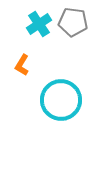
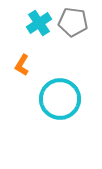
cyan cross: moved 1 px up
cyan circle: moved 1 px left, 1 px up
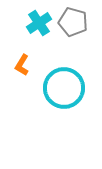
gray pentagon: rotated 8 degrees clockwise
cyan circle: moved 4 px right, 11 px up
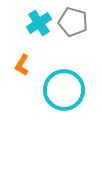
cyan circle: moved 2 px down
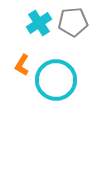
gray pentagon: rotated 20 degrees counterclockwise
cyan circle: moved 8 px left, 10 px up
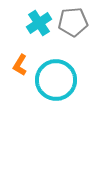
orange L-shape: moved 2 px left
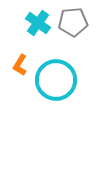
cyan cross: moved 1 px left; rotated 20 degrees counterclockwise
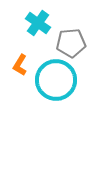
gray pentagon: moved 2 px left, 21 px down
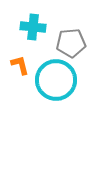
cyan cross: moved 5 px left, 4 px down; rotated 30 degrees counterclockwise
orange L-shape: rotated 135 degrees clockwise
